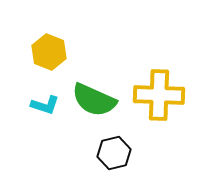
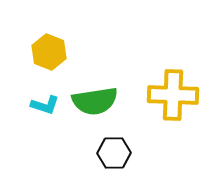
yellow cross: moved 14 px right
green semicircle: moved 1 px right, 1 px down; rotated 33 degrees counterclockwise
black hexagon: rotated 12 degrees clockwise
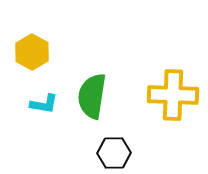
yellow hexagon: moved 17 px left; rotated 8 degrees clockwise
green semicircle: moved 3 px left, 5 px up; rotated 108 degrees clockwise
cyan L-shape: moved 1 px left, 1 px up; rotated 8 degrees counterclockwise
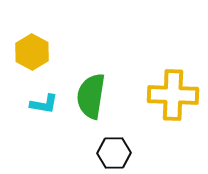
green semicircle: moved 1 px left
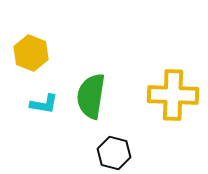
yellow hexagon: moved 1 px left, 1 px down; rotated 8 degrees counterclockwise
black hexagon: rotated 16 degrees clockwise
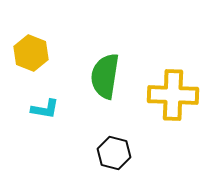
green semicircle: moved 14 px right, 20 px up
cyan L-shape: moved 1 px right, 5 px down
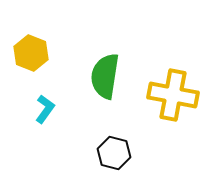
yellow cross: rotated 9 degrees clockwise
cyan L-shape: rotated 64 degrees counterclockwise
